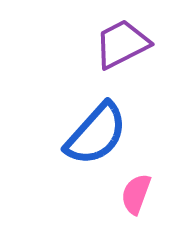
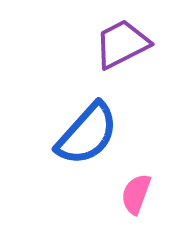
blue semicircle: moved 9 px left
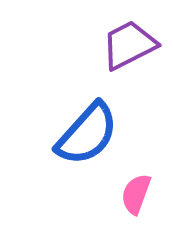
purple trapezoid: moved 7 px right, 1 px down
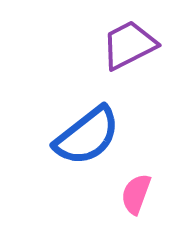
blue semicircle: moved 2 px down; rotated 10 degrees clockwise
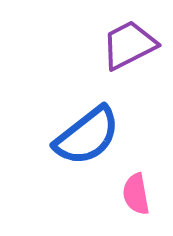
pink semicircle: rotated 30 degrees counterclockwise
